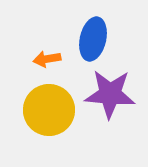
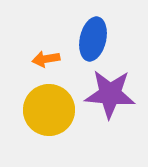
orange arrow: moved 1 px left
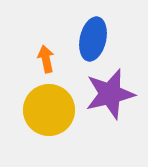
orange arrow: rotated 88 degrees clockwise
purple star: rotated 18 degrees counterclockwise
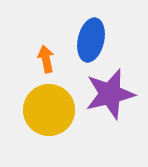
blue ellipse: moved 2 px left, 1 px down
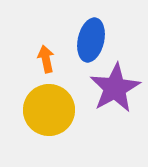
purple star: moved 5 px right, 6 px up; rotated 15 degrees counterclockwise
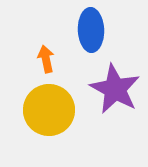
blue ellipse: moved 10 px up; rotated 15 degrees counterclockwise
purple star: moved 1 px down; rotated 15 degrees counterclockwise
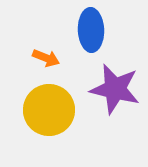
orange arrow: moved 1 px up; rotated 124 degrees clockwise
purple star: rotated 15 degrees counterclockwise
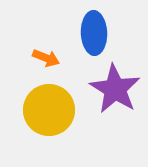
blue ellipse: moved 3 px right, 3 px down
purple star: rotated 18 degrees clockwise
